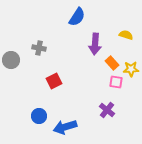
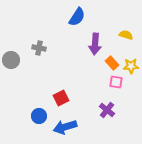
yellow star: moved 3 px up
red square: moved 7 px right, 17 px down
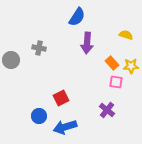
purple arrow: moved 8 px left, 1 px up
